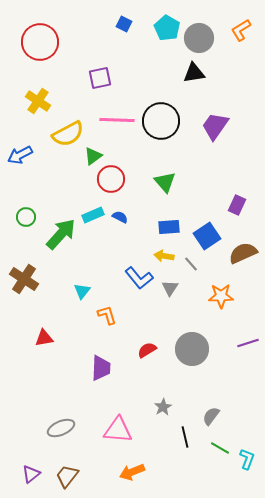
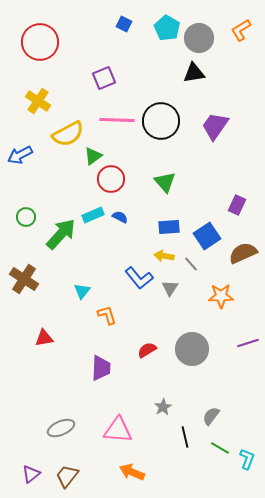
purple square at (100, 78): moved 4 px right; rotated 10 degrees counterclockwise
orange arrow at (132, 472): rotated 45 degrees clockwise
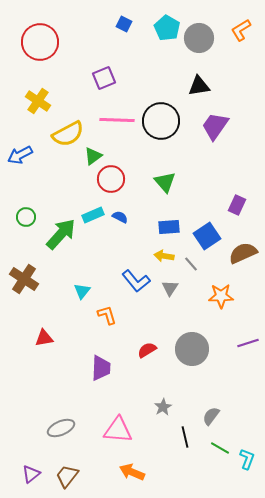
black triangle at (194, 73): moved 5 px right, 13 px down
blue L-shape at (139, 278): moved 3 px left, 3 px down
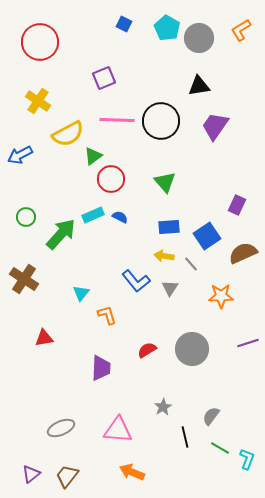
cyan triangle at (82, 291): moved 1 px left, 2 px down
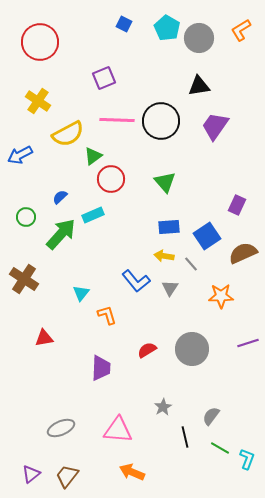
blue semicircle at (120, 217): moved 60 px left, 20 px up; rotated 70 degrees counterclockwise
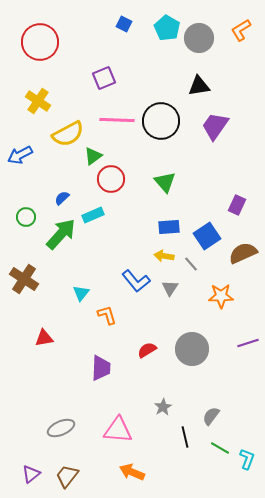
blue semicircle at (60, 197): moved 2 px right, 1 px down
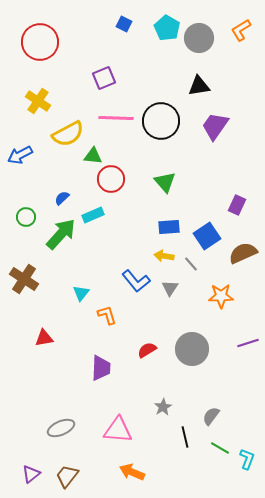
pink line at (117, 120): moved 1 px left, 2 px up
green triangle at (93, 156): rotated 42 degrees clockwise
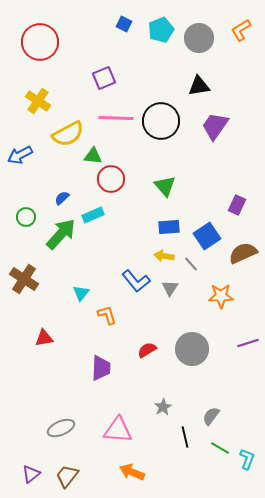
cyan pentagon at (167, 28): moved 6 px left, 2 px down; rotated 20 degrees clockwise
green triangle at (165, 182): moved 4 px down
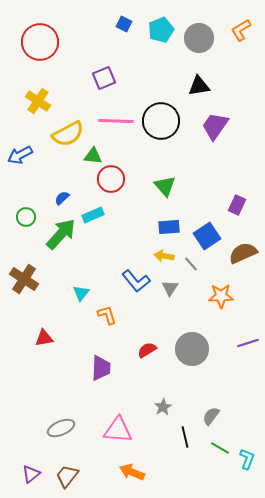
pink line at (116, 118): moved 3 px down
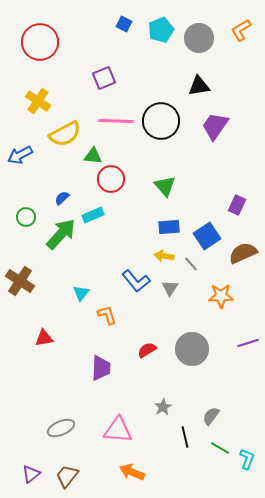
yellow semicircle at (68, 134): moved 3 px left
brown cross at (24, 279): moved 4 px left, 2 px down
